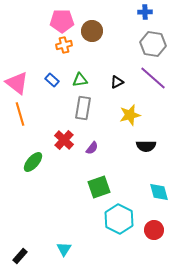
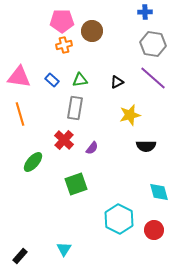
pink triangle: moved 2 px right, 6 px up; rotated 30 degrees counterclockwise
gray rectangle: moved 8 px left
green square: moved 23 px left, 3 px up
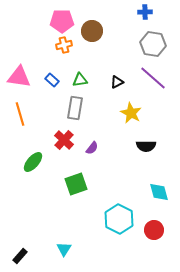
yellow star: moved 1 px right, 2 px up; rotated 30 degrees counterclockwise
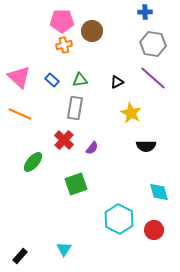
pink triangle: rotated 35 degrees clockwise
orange line: rotated 50 degrees counterclockwise
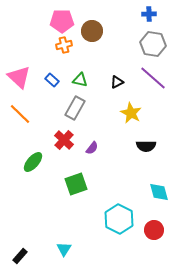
blue cross: moved 4 px right, 2 px down
green triangle: rotated 21 degrees clockwise
gray rectangle: rotated 20 degrees clockwise
orange line: rotated 20 degrees clockwise
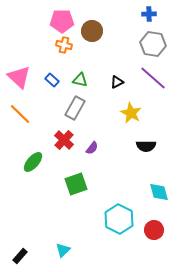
orange cross: rotated 28 degrees clockwise
cyan triangle: moved 1 px left, 1 px down; rotated 14 degrees clockwise
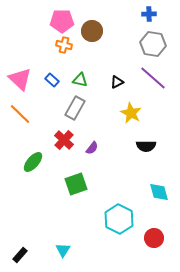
pink triangle: moved 1 px right, 2 px down
red circle: moved 8 px down
cyan triangle: rotated 14 degrees counterclockwise
black rectangle: moved 1 px up
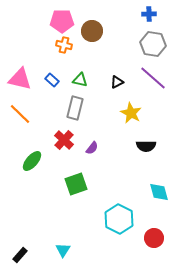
pink triangle: rotated 30 degrees counterclockwise
gray rectangle: rotated 15 degrees counterclockwise
green ellipse: moved 1 px left, 1 px up
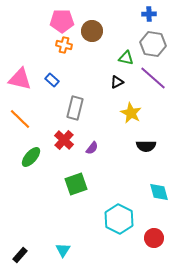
green triangle: moved 46 px right, 22 px up
orange line: moved 5 px down
green ellipse: moved 1 px left, 4 px up
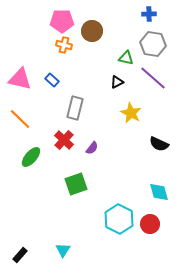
black semicircle: moved 13 px right, 2 px up; rotated 24 degrees clockwise
red circle: moved 4 px left, 14 px up
